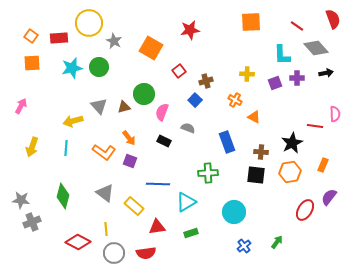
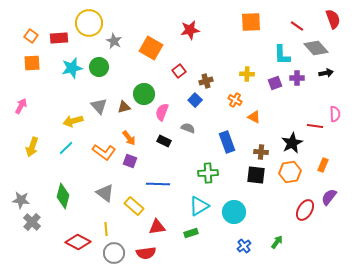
cyan line at (66, 148): rotated 42 degrees clockwise
cyan triangle at (186, 202): moved 13 px right, 4 px down
gray cross at (32, 222): rotated 24 degrees counterclockwise
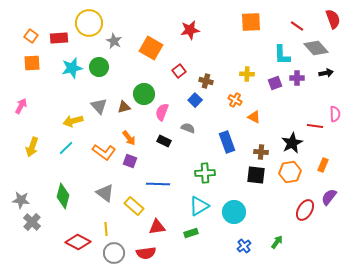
brown cross at (206, 81): rotated 32 degrees clockwise
green cross at (208, 173): moved 3 px left
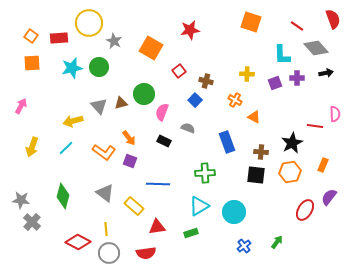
orange square at (251, 22): rotated 20 degrees clockwise
brown triangle at (124, 107): moved 3 px left, 4 px up
gray circle at (114, 253): moved 5 px left
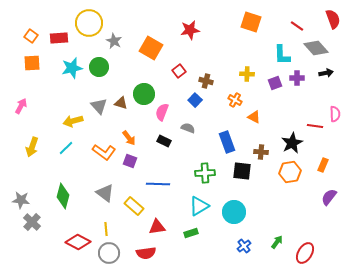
brown triangle at (121, 103): rotated 32 degrees clockwise
black square at (256, 175): moved 14 px left, 4 px up
red ellipse at (305, 210): moved 43 px down
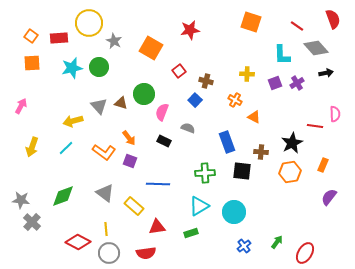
purple cross at (297, 78): moved 5 px down; rotated 32 degrees counterclockwise
green diamond at (63, 196): rotated 55 degrees clockwise
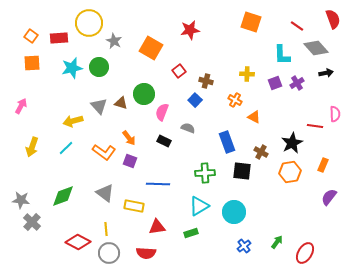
brown cross at (261, 152): rotated 24 degrees clockwise
yellow rectangle at (134, 206): rotated 30 degrees counterclockwise
red semicircle at (146, 253): rotated 12 degrees clockwise
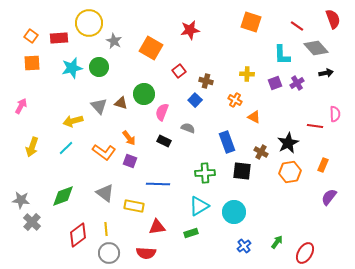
black star at (292, 143): moved 4 px left
red diamond at (78, 242): moved 7 px up; rotated 65 degrees counterclockwise
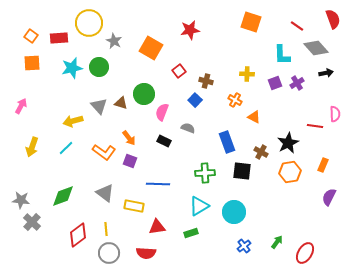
purple semicircle at (329, 197): rotated 12 degrees counterclockwise
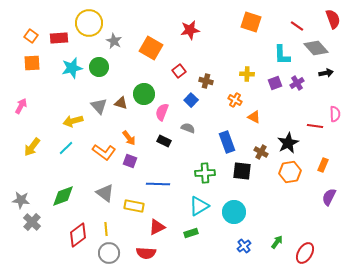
blue square at (195, 100): moved 4 px left
yellow arrow at (32, 147): rotated 18 degrees clockwise
red triangle at (157, 227): rotated 18 degrees counterclockwise
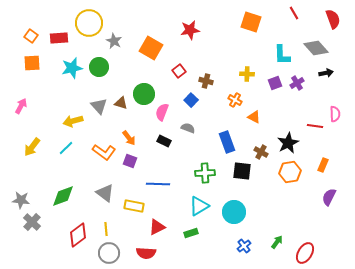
red line at (297, 26): moved 3 px left, 13 px up; rotated 24 degrees clockwise
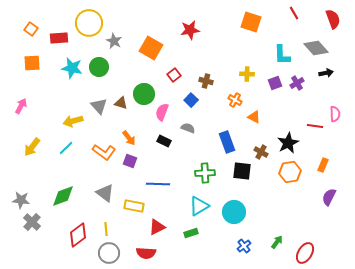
orange square at (31, 36): moved 7 px up
cyan star at (72, 68): rotated 25 degrees clockwise
red square at (179, 71): moved 5 px left, 4 px down
